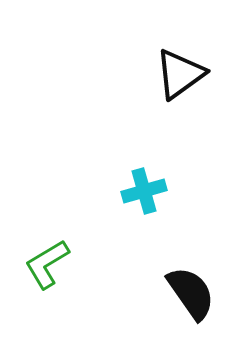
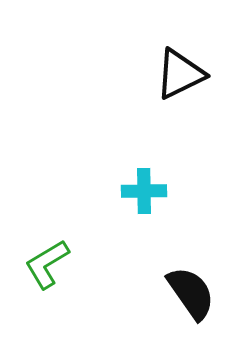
black triangle: rotated 10 degrees clockwise
cyan cross: rotated 15 degrees clockwise
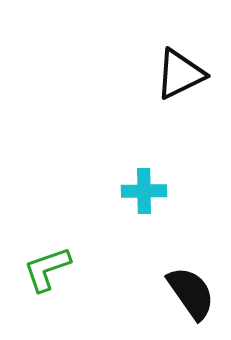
green L-shape: moved 5 px down; rotated 12 degrees clockwise
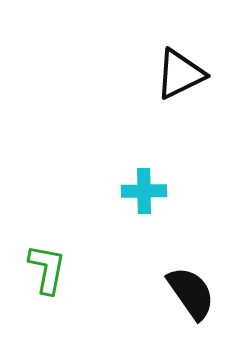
green L-shape: rotated 120 degrees clockwise
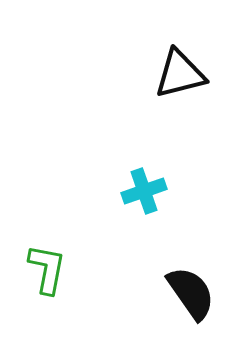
black triangle: rotated 12 degrees clockwise
cyan cross: rotated 18 degrees counterclockwise
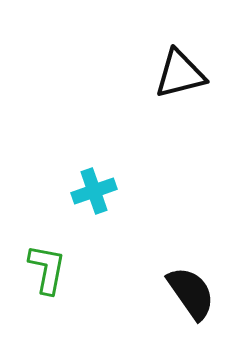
cyan cross: moved 50 px left
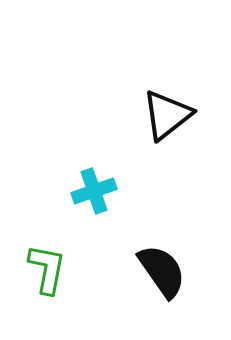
black triangle: moved 13 px left, 41 px down; rotated 24 degrees counterclockwise
black semicircle: moved 29 px left, 22 px up
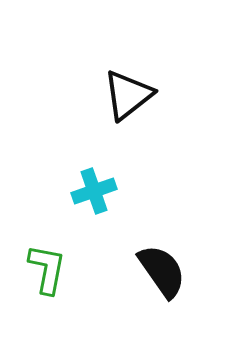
black triangle: moved 39 px left, 20 px up
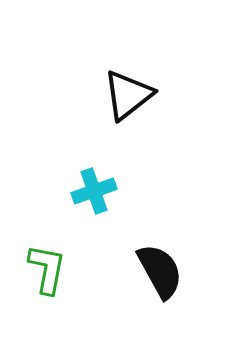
black semicircle: moved 2 px left; rotated 6 degrees clockwise
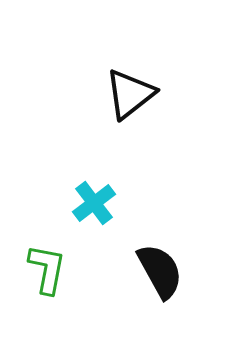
black triangle: moved 2 px right, 1 px up
cyan cross: moved 12 px down; rotated 18 degrees counterclockwise
